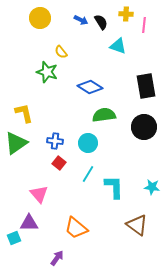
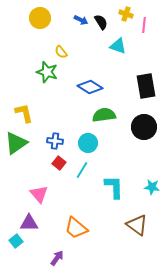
yellow cross: rotated 16 degrees clockwise
cyan line: moved 6 px left, 4 px up
cyan square: moved 2 px right, 3 px down; rotated 16 degrees counterclockwise
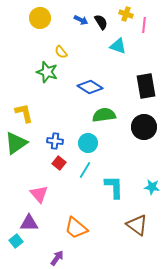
cyan line: moved 3 px right
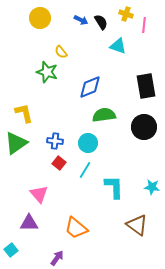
blue diamond: rotated 55 degrees counterclockwise
cyan square: moved 5 px left, 9 px down
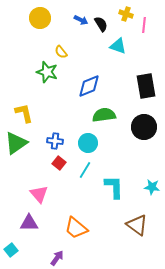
black semicircle: moved 2 px down
blue diamond: moved 1 px left, 1 px up
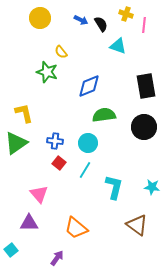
cyan L-shape: rotated 15 degrees clockwise
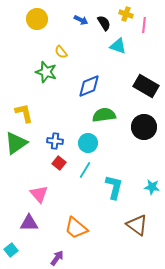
yellow circle: moved 3 px left, 1 px down
black semicircle: moved 3 px right, 1 px up
green star: moved 1 px left
black rectangle: rotated 50 degrees counterclockwise
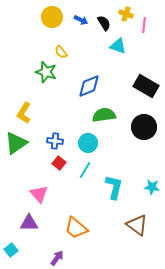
yellow circle: moved 15 px right, 2 px up
yellow L-shape: rotated 135 degrees counterclockwise
